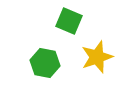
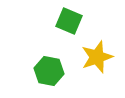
green hexagon: moved 4 px right, 8 px down
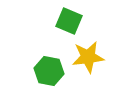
yellow star: moved 9 px left; rotated 12 degrees clockwise
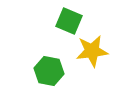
yellow star: moved 4 px right, 6 px up
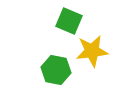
green hexagon: moved 7 px right, 1 px up
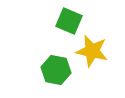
yellow star: rotated 20 degrees clockwise
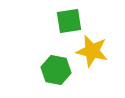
green square: rotated 32 degrees counterclockwise
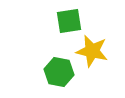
green hexagon: moved 3 px right, 2 px down
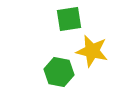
green square: moved 2 px up
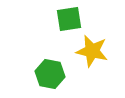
green hexagon: moved 9 px left, 2 px down
